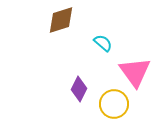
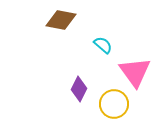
brown diamond: rotated 28 degrees clockwise
cyan semicircle: moved 2 px down
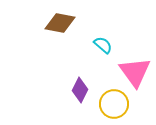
brown diamond: moved 1 px left, 3 px down
purple diamond: moved 1 px right, 1 px down
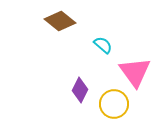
brown diamond: moved 2 px up; rotated 28 degrees clockwise
